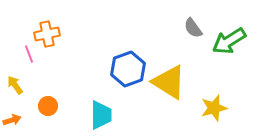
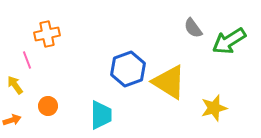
pink line: moved 2 px left, 6 px down
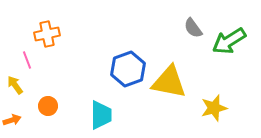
yellow triangle: rotated 21 degrees counterclockwise
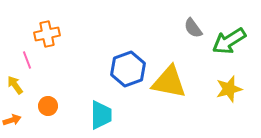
yellow star: moved 15 px right, 19 px up
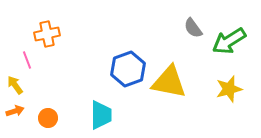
orange circle: moved 12 px down
orange arrow: moved 3 px right, 9 px up
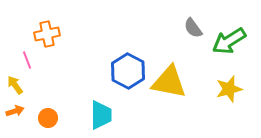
blue hexagon: moved 2 px down; rotated 12 degrees counterclockwise
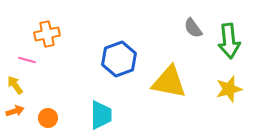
green arrow: rotated 64 degrees counterclockwise
pink line: rotated 54 degrees counterclockwise
blue hexagon: moved 9 px left, 12 px up; rotated 12 degrees clockwise
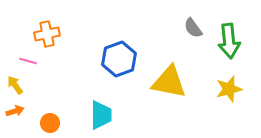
pink line: moved 1 px right, 1 px down
orange circle: moved 2 px right, 5 px down
